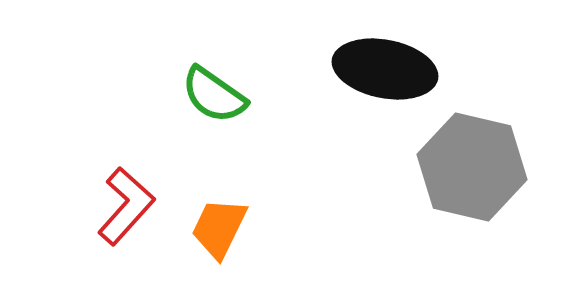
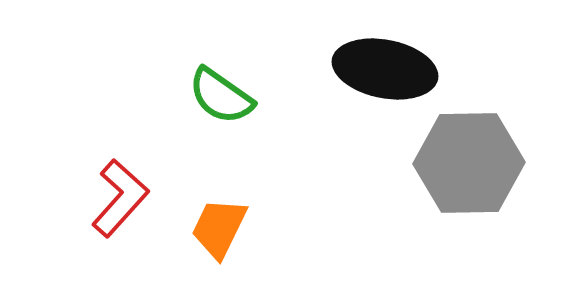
green semicircle: moved 7 px right, 1 px down
gray hexagon: moved 3 px left, 4 px up; rotated 14 degrees counterclockwise
red L-shape: moved 6 px left, 8 px up
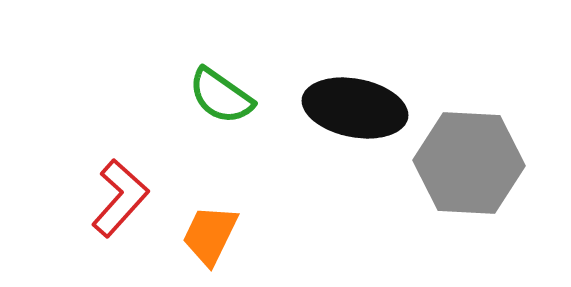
black ellipse: moved 30 px left, 39 px down
gray hexagon: rotated 4 degrees clockwise
orange trapezoid: moved 9 px left, 7 px down
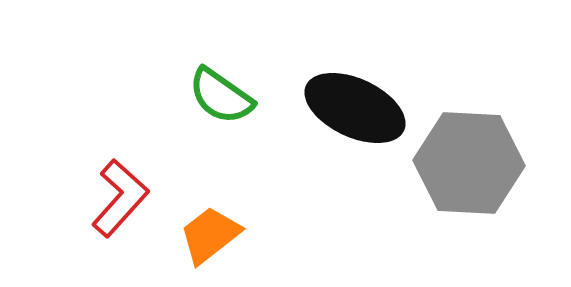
black ellipse: rotated 14 degrees clockwise
orange trapezoid: rotated 26 degrees clockwise
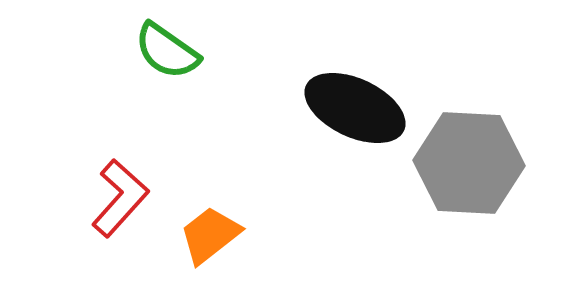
green semicircle: moved 54 px left, 45 px up
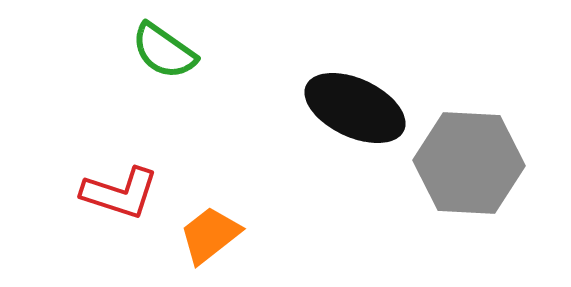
green semicircle: moved 3 px left
red L-shape: moved 5 px up; rotated 66 degrees clockwise
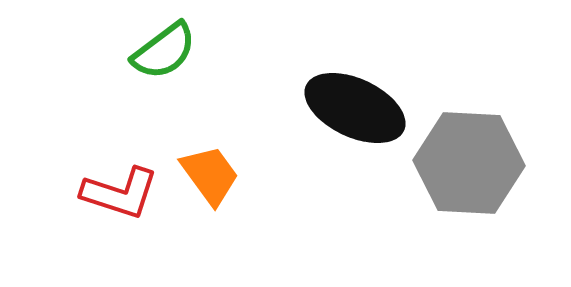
green semicircle: rotated 72 degrees counterclockwise
orange trapezoid: moved 60 px up; rotated 92 degrees clockwise
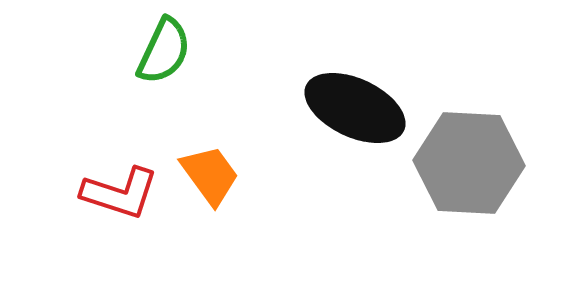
green semicircle: rotated 28 degrees counterclockwise
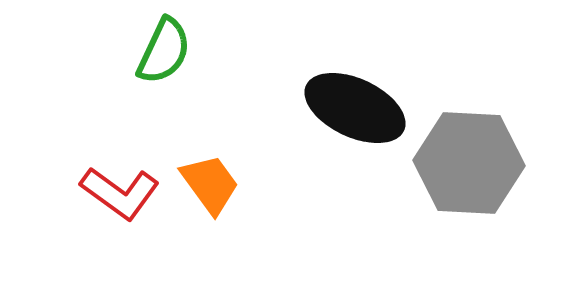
orange trapezoid: moved 9 px down
red L-shape: rotated 18 degrees clockwise
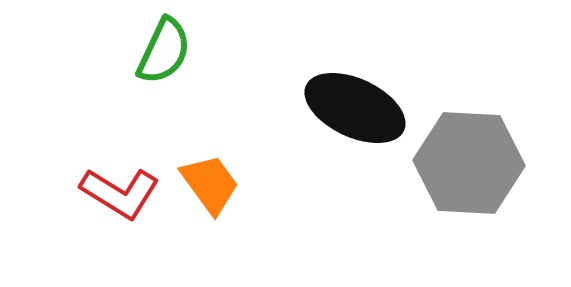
red L-shape: rotated 4 degrees counterclockwise
